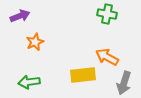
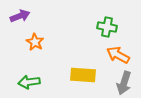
green cross: moved 13 px down
orange star: rotated 18 degrees counterclockwise
orange arrow: moved 11 px right, 2 px up
yellow rectangle: rotated 10 degrees clockwise
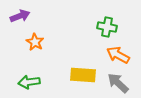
gray arrow: moved 6 px left; rotated 115 degrees clockwise
